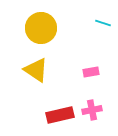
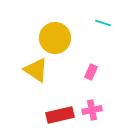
yellow circle: moved 14 px right, 10 px down
pink rectangle: rotated 56 degrees counterclockwise
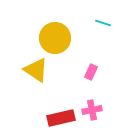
red rectangle: moved 1 px right, 3 px down
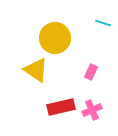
pink cross: rotated 12 degrees counterclockwise
red rectangle: moved 11 px up
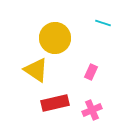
red rectangle: moved 6 px left, 4 px up
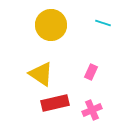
yellow circle: moved 4 px left, 13 px up
yellow triangle: moved 5 px right, 4 px down
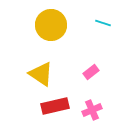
pink rectangle: rotated 28 degrees clockwise
red rectangle: moved 3 px down
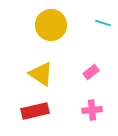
red rectangle: moved 20 px left, 5 px down
pink cross: rotated 18 degrees clockwise
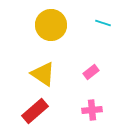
yellow triangle: moved 2 px right
red rectangle: rotated 28 degrees counterclockwise
